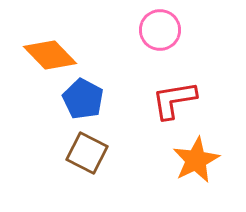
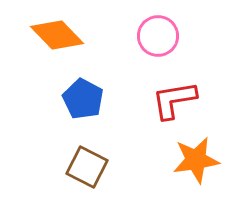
pink circle: moved 2 px left, 6 px down
orange diamond: moved 7 px right, 20 px up
brown square: moved 14 px down
orange star: rotated 18 degrees clockwise
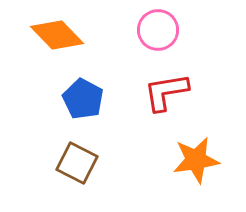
pink circle: moved 6 px up
red L-shape: moved 8 px left, 8 px up
brown square: moved 10 px left, 4 px up
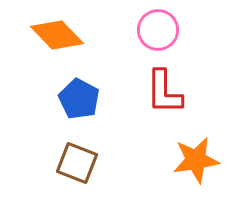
red L-shape: moved 2 px left; rotated 81 degrees counterclockwise
blue pentagon: moved 4 px left
brown square: rotated 6 degrees counterclockwise
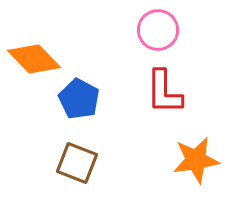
orange diamond: moved 23 px left, 24 px down
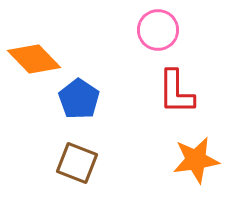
red L-shape: moved 12 px right
blue pentagon: rotated 6 degrees clockwise
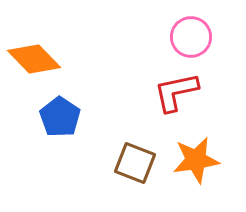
pink circle: moved 33 px right, 7 px down
red L-shape: rotated 78 degrees clockwise
blue pentagon: moved 19 px left, 18 px down
brown square: moved 58 px right
